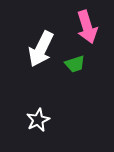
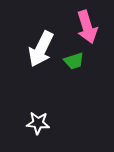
green trapezoid: moved 1 px left, 3 px up
white star: moved 3 px down; rotated 30 degrees clockwise
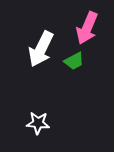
pink arrow: moved 1 px down; rotated 40 degrees clockwise
green trapezoid: rotated 10 degrees counterclockwise
